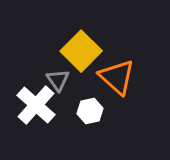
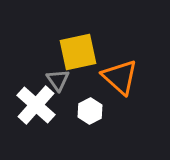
yellow square: moved 3 px left, 1 px down; rotated 33 degrees clockwise
orange triangle: moved 3 px right
white hexagon: rotated 15 degrees counterclockwise
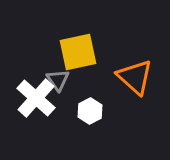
orange triangle: moved 15 px right
white cross: moved 7 px up
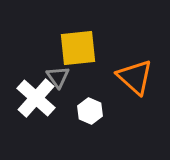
yellow square: moved 4 px up; rotated 6 degrees clockwise
gray triangle: moved 3 px up
white hexagon: rotated 10 degrees counterclockwise
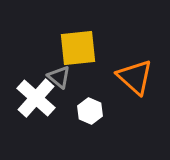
gray triangle: moved 1 px right; rotated 15 degrees counterclockwise
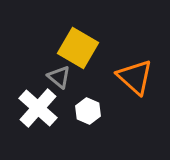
yellow square: rotated 36 degrees clockwise
white cross: moved 2 px right, 10 px down
white hexagon: moved 2 px left
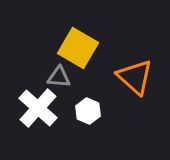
gray triangle: rotated 35 degrees counterclockwise
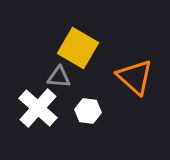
white hexagon: rotated 15 degrees counterclockwise
